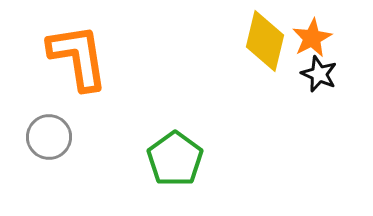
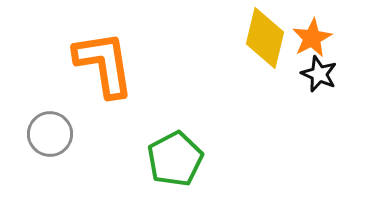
yellow diamond: moved 3 px up
orange L-shape: moved 26 px right, 7 px down
gray circle: moved 1 px right, 3 px up
green pentagon: rotated 8 degrees clockwise
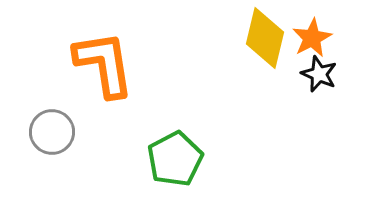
gray circle: moved 2 px right, 2 px up
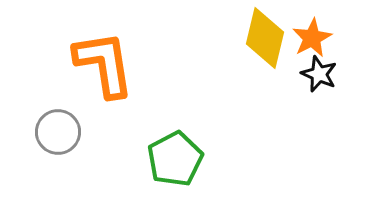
gray circle: moved 6 px right
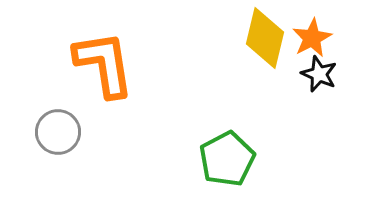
green pentagon: moved 52 px right
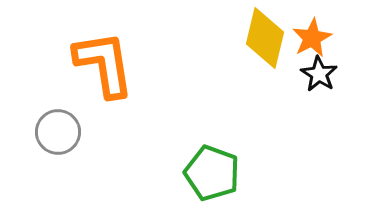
black star: rotated 9 degrees clockwise
green pentagon: moved 15 px left, 14 px down; rotated 24 degrees counterclockwise
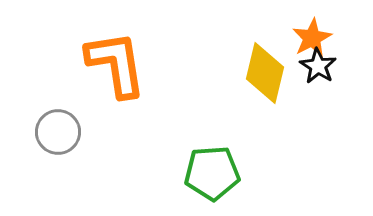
yellow diamond: moved 35 px down
orange L-shape: moved 12 px right
black star: moved 1 px left, 8 px up
green pentagon: rotated 24 degrees counterclockwise
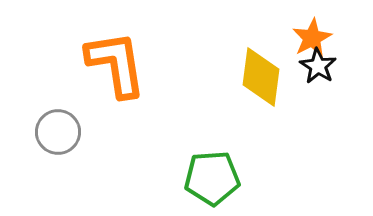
yellow diamond: moved 4 px left, 4 px down; rotated 6 degrees counterclockwise
green pentagon: moved 5 px down
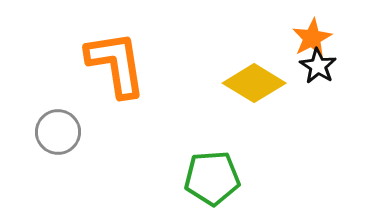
yellow diamond: moved 7 px left, 6 px down; rotated 66 degrees counterclockwise
